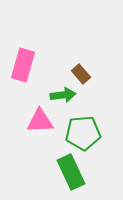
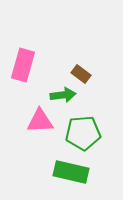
brown rectangle: rotated 12 degrees counterclockwise
green rectangle: rotated 52 degrees counterclockwise
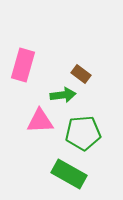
green rectangle: moved 2 px left, 2 px down; rotated 16 degrees clockwise
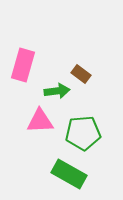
green arrow: moved 6 px left, 4 px up
